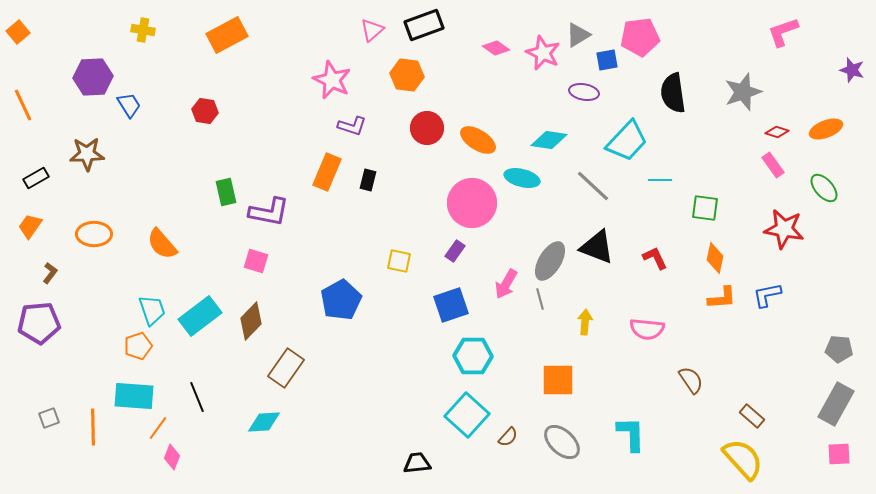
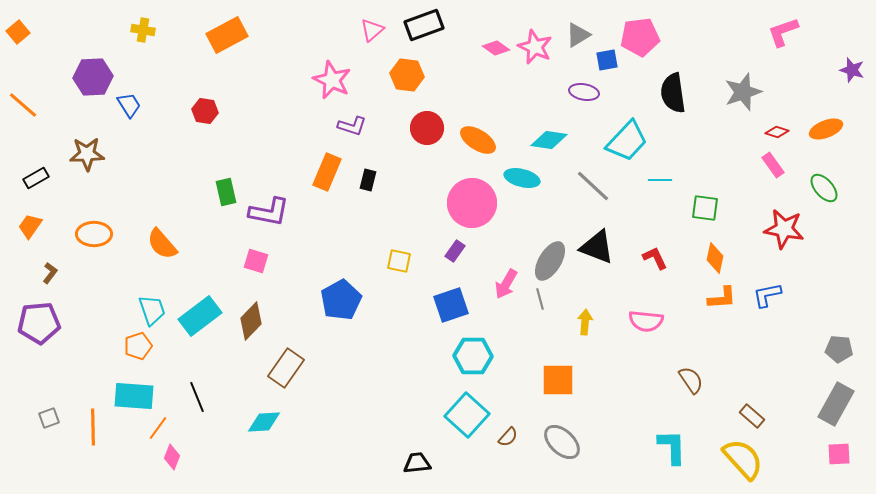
pink star at (543, 53): moved 8 px left, 6 px up
orange line at (23, 105): rotated 24 degrees counterclockwise
pink semicircle at (647, 329): moved 1 px left, 8 px up
cyan L-shape at (631, 434): moved 41 px right, 13 px down
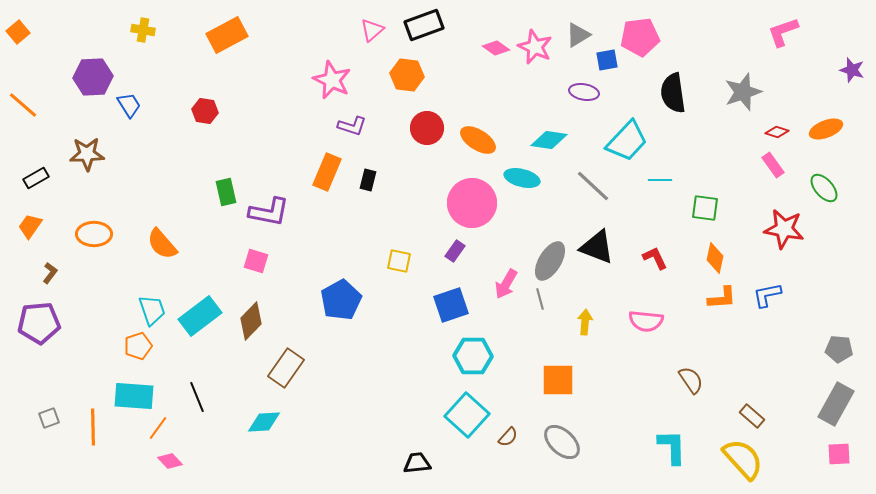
pink diamond at (172, 457): moved 2 px left, 4 px down; rotated 65 degrees counterclockwise
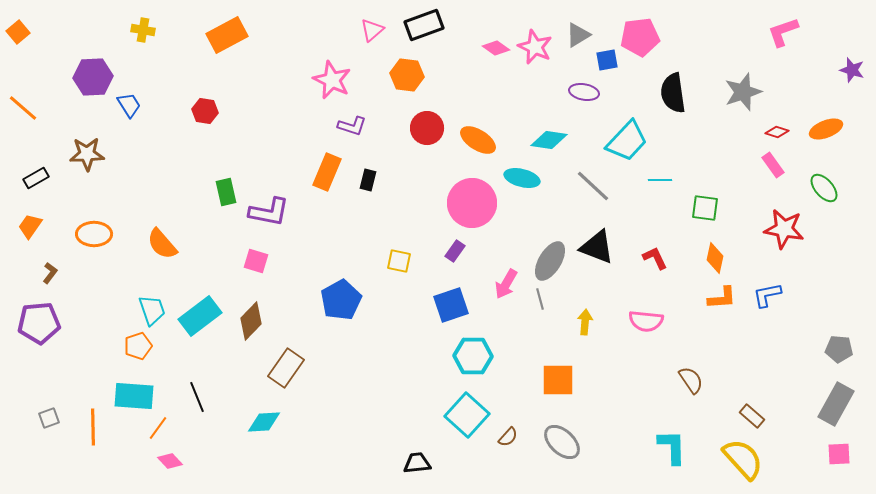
orange line at (23, 105): moved 3 px down
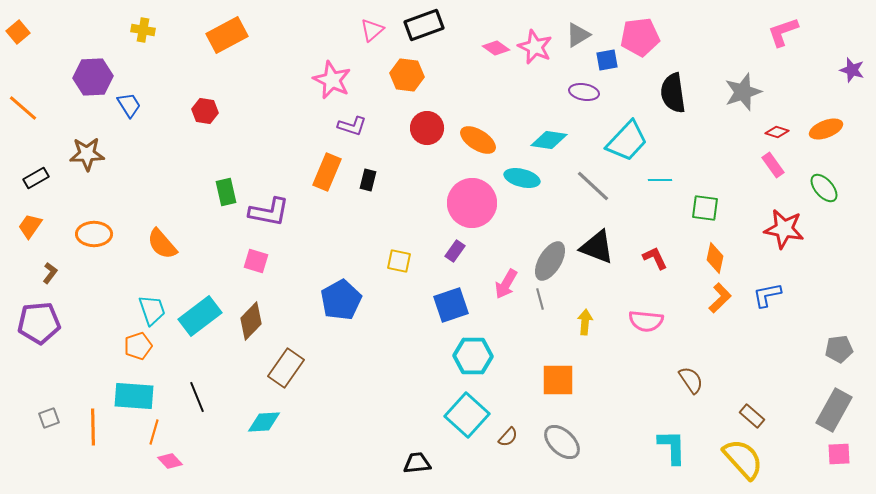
orange L-shape at (722, 298): moved 2 px left; rotated 40 degrees counterclockwise
gray pentagon at (839, 349): rotated 12 degrees counterclockwise
gray rectangle at (836, 404): moved 2 px left, 6 px down
orange line at (158, 428): moved 4 px left, 4 px down; rotated 20 degrees counterclockwise
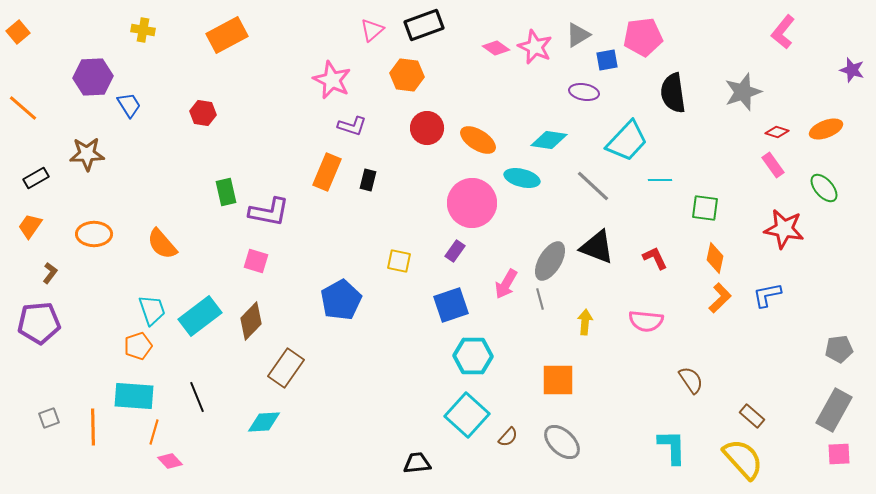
pink L-shape at (783, 32): rotated 32 degrees counterclockwise
pink pentagon at (640, 37): moved 3 px right
red hexagon at (205, 111): moved 2 px left, 2 px down
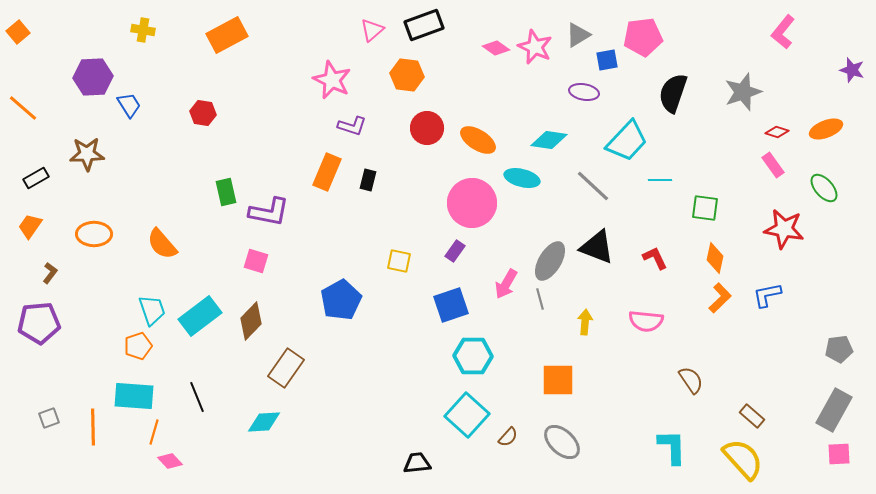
black semicircle at (673, 93): rotated 27 degrees clockwise
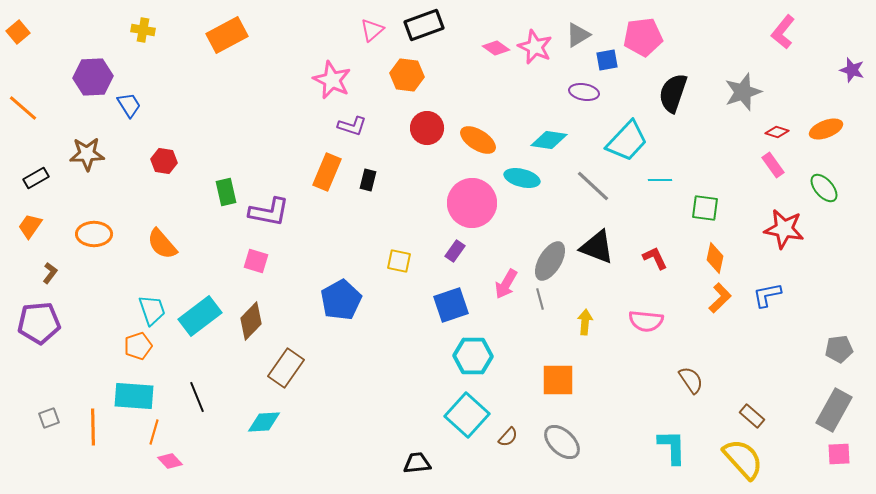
red hexagon at (203, 113): moved 39 px left, 48 px down
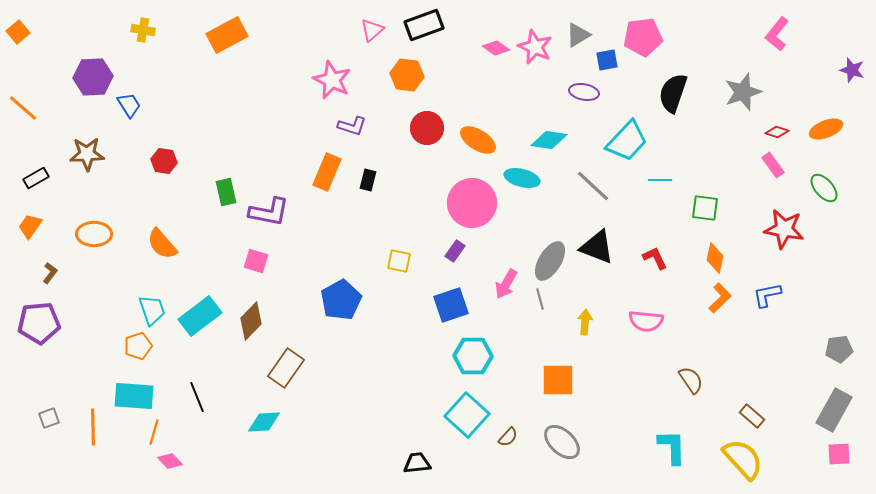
pink L-shape at (783, 32): moved 6 px left, 2 px down
